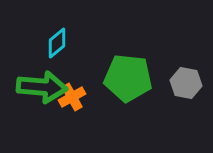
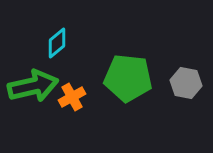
green arrow: moved 9 px left, 1 px up; rotated 18 degrees counterclockwise
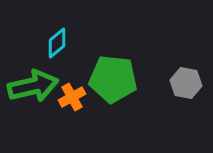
green pentagon: moved 15 px left, 1 px down
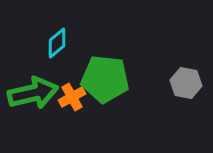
green pentagon: moved 8 px left
green arrow: moved 7 px down
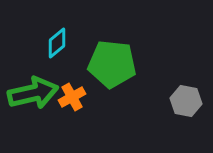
green pentagon: moved 7 px right, 15 px up
gray hexagon: moved 18 px down
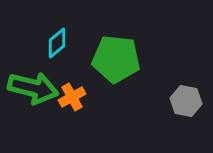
green pentagon: moved 4 px right, 5 px up
green arrow: moved 5 px up; rotated 27 degrees clockwise
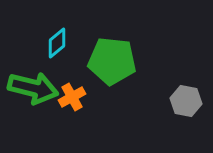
green pentagon: moved 4 px left, 2 px down
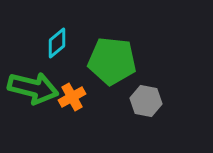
gray hexagon: moved 40 px left
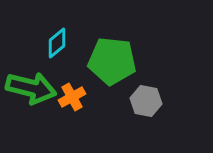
green arrow: moved 2 px left
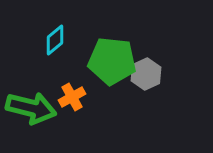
cyan diamond: moved 2 px left, 3 px up
green arrow: moved 20 px down
gray hexagon: moved 27 px up; rotated 24 degrees clockwise
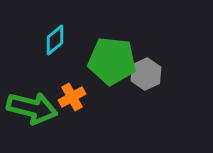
green arrow: moved 1 px right
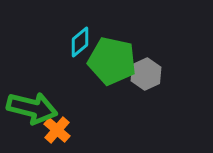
cyan diamond: moved 25 px right, 2 px down
green pentagon: rotated 6 degrees clockwise
orange cross: moved 15 px left, 33 px down; rotated 20 degrees counterclockwise
